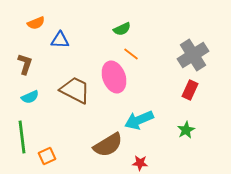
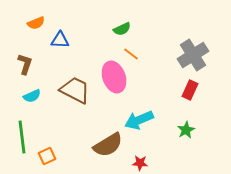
cyan semicircle: moved 2 px right, 1 px up
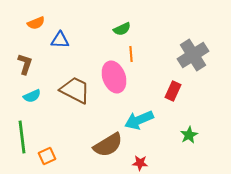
orange line: rotated 49 degrees clockwise
red rectangle: moved 17 px left, 1 px down
green star: moved 3 px right, 5 px down
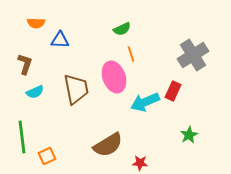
orange semicircle: rotated 24 degrees clockwise
orange line: rotated 14 degrees counterclockwise
brown trapezoid: moved 1 px right, 1 px up; rotated 52 degrees clockwise
cyan semicircle: moved 3 px right, 4 px up
cyan arrow: moved 6 px right, 18 px up
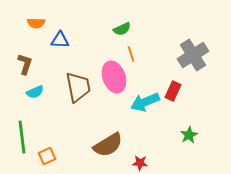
brown trapezoid: moved 2 px right, 2 px up
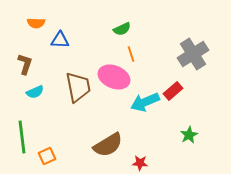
gray cross: moved 1 px up
pink ellipse: rotated 48 degrees counterclockwise
red rectangle: rotated 24 degrees clockwise
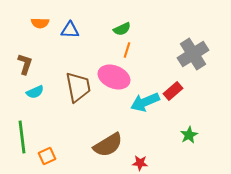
orange semicircle: moved 4 px right
blue triangle: moved 10 px right, 10 px up
orange line: moved 4 px left, 4 px up; rotated 35 degrees clockwise
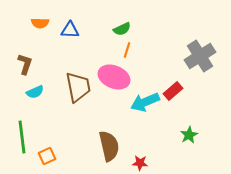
gray cross: moved 7 px right, 2 px down
brown semicircle: moved 1 px right, 1 px down; rotated 72 degrees counterclockwise
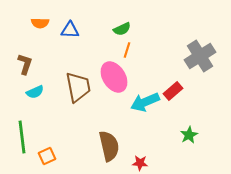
pink ellipse: rotated 36 degrees clockwise
